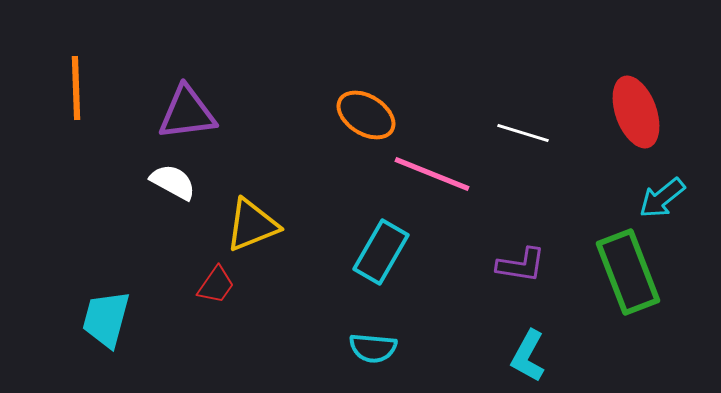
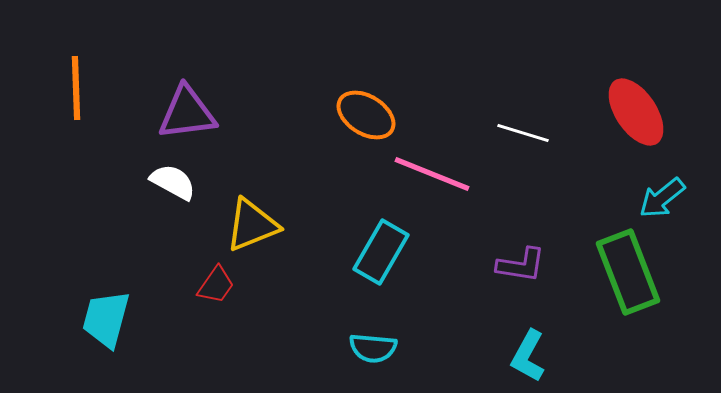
red ellipse: rotated 14 degrees counterclockwise
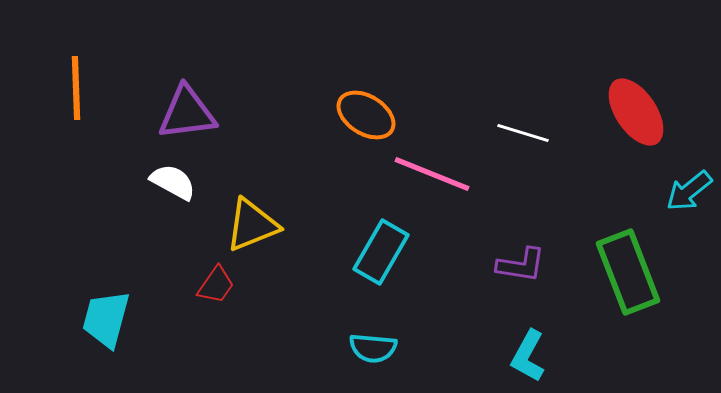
cyan arrow: moved 27 px right, 7 px up
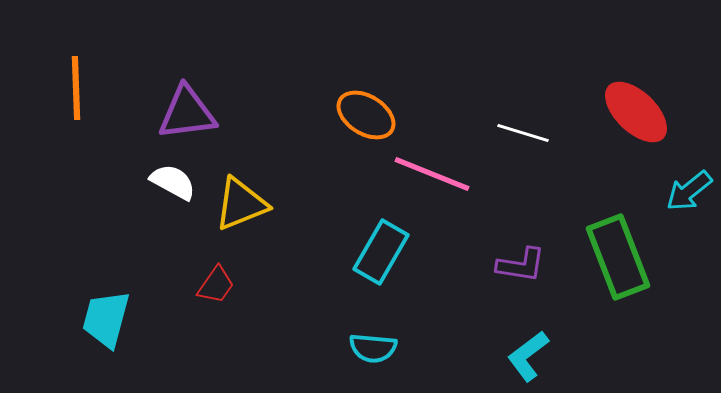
red ellipse: rotated 12 degrees counterclockwise
yellow triangle: moved 11 px left, 21 px up
green rectangle: moved 10 px left, 15 px up
cyan L-shape: rotated 24 degrees clockwise
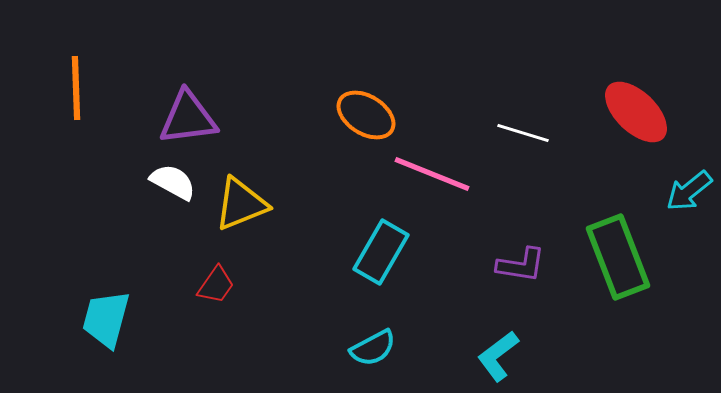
purple triangle: moved 1 px right, 5 px down
cyan semicircle: rotated 33 degrees counterclockwise
cyan L-shape: moved 30 px left
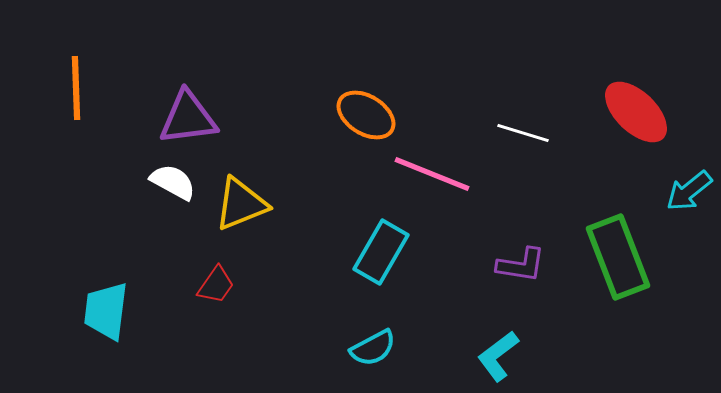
cyan trapezoid: moved 8 px up; rotated 8 degrees counterclockwise
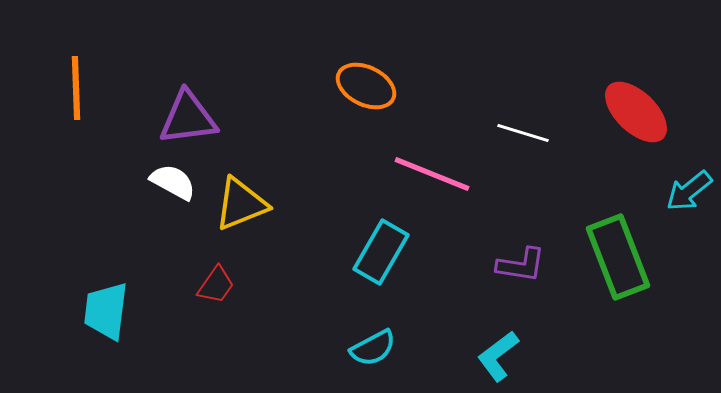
orange ellipse: moved 29 px up; rotated 6 degrees counterclockwise
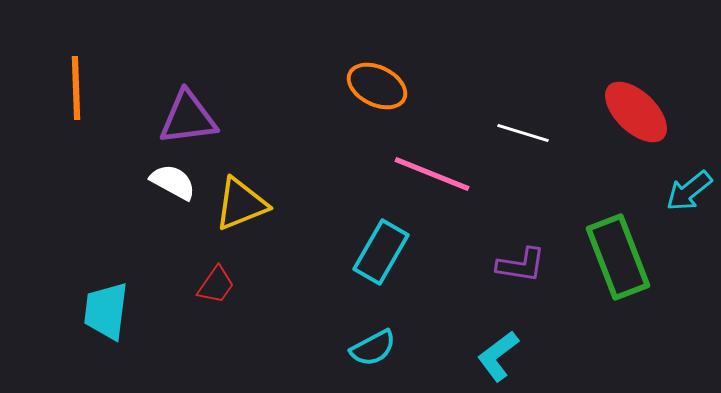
orange ellipse: moved 11 px right
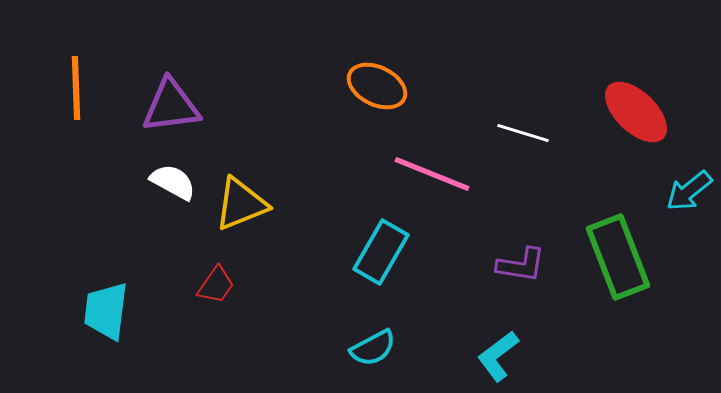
purple triangle: moved 17 px left, 12 px up
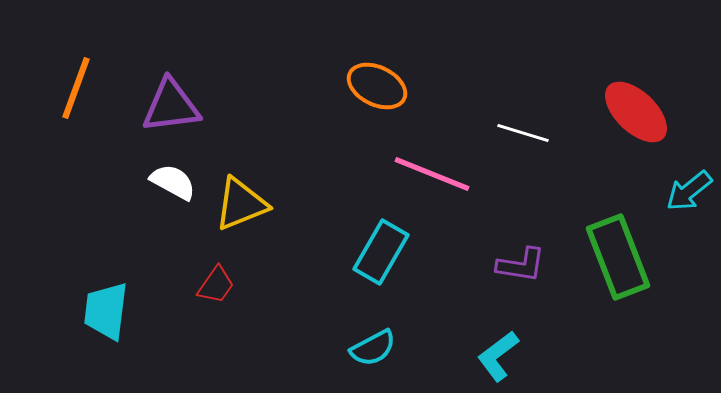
orange line: rotated 22 degrees clockwise
